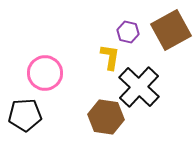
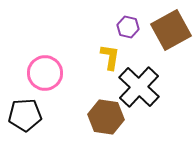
purple hexagon: moved 5 px up
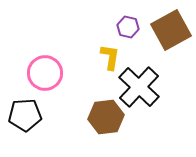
brown hexagon: rotated 16 degrees counterclockwise
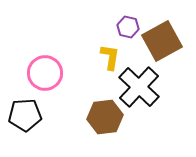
brown square: moved 9 px left, 11 px down
brown hexagon: moved 1 px left
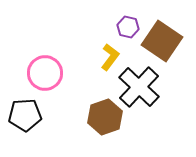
brown square: rotated 27 degrees counterclockwise
yellow L-shape: rotated 28 degrees clockwise
brown hexagon: rotated 12 degrees counterclockwise
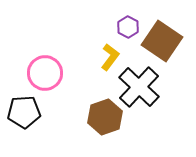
purple hexagon: rotated 15 degrees clockwise
black pentagon: moved 1 px left, 3 px up
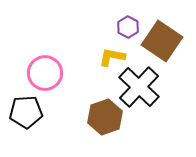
yellow L-shape: moved 2 px right; rotated 116 degrees counterclockwise
black pentagon: moved 2 px right
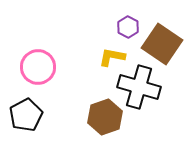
brown square: moved 3 px down
pink circle: moved 7 px left, 6 px up
black cross: rotated 27 degrees counterclockwise
black pentagon: moved 3 px down; rotated 24 degrees counterclockwise
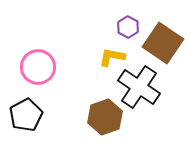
brown square: moved 1 px right, 1 px up
black cross: rotated 18 degrees clockwise
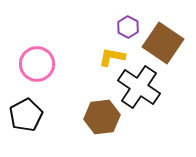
pink circle: moved 1 px left, 3 px up
brown hexagon: moved 3 px left; rotated 12 degrees clockwise
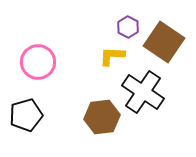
brown square: moved 1 px right, 1 px up
yellow L-shape: moved 1 px up; rotated 8 degrees counterclockwise
pink circle: moved 1 px right, 2 px up
black cross: moved 4 px right, 5 px down
black pentagon: rotated 12 degrees clockwise
